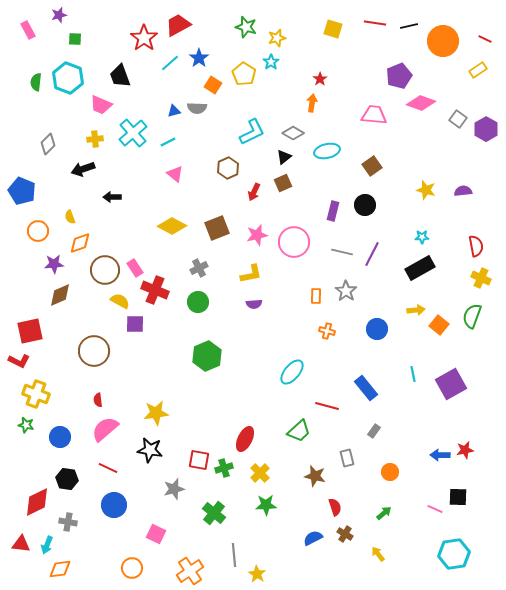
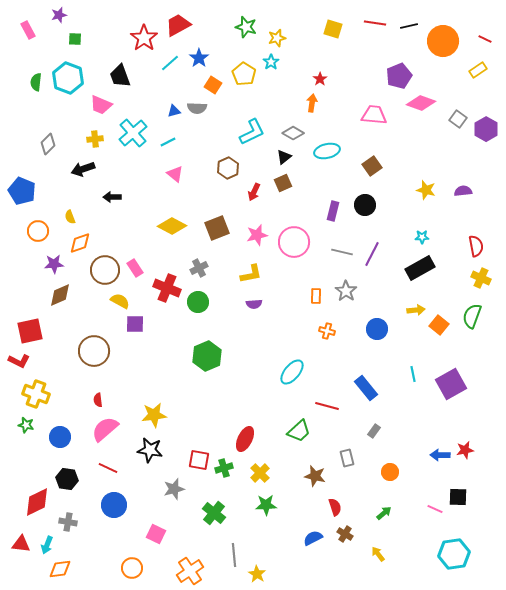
red cross at (155, 290): moved 12 px right, 2 px up
yellow star at (156, 413): moved 2 px left, 2 px down
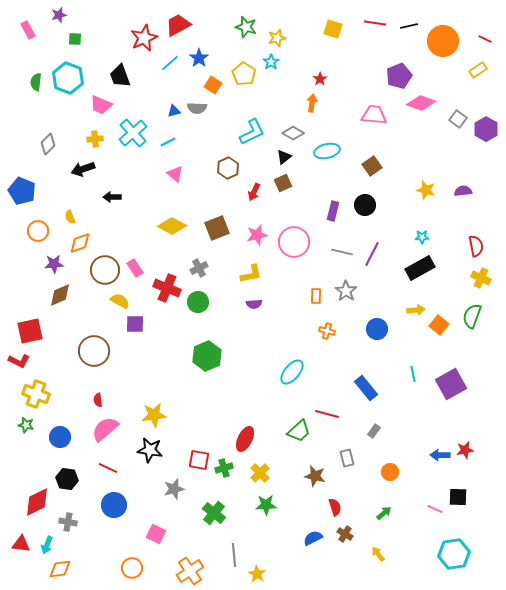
red star at (144, 38): rotated 12 degrees clockwise
red line at (327, 406): moved 8 px down
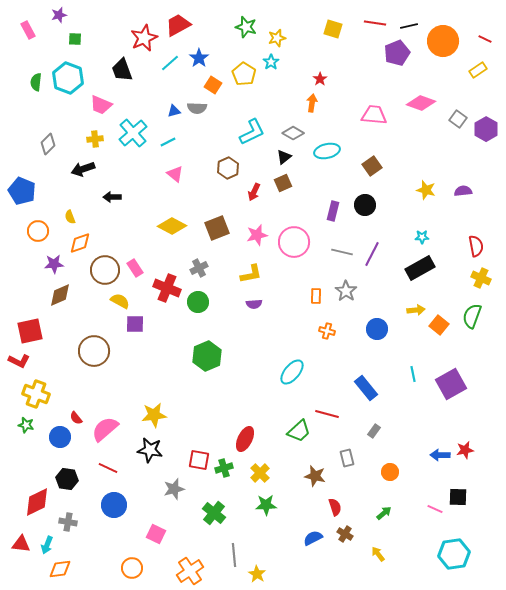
black trapezoid at (120, 76): moved 2 px right, 6 px up
purple pentagon at (399, 76): moved 2 px left, 23 px up
red semicircle at (98, 400): moved 22 px left, 18 px down; rotated 32 degrees counterclockwise
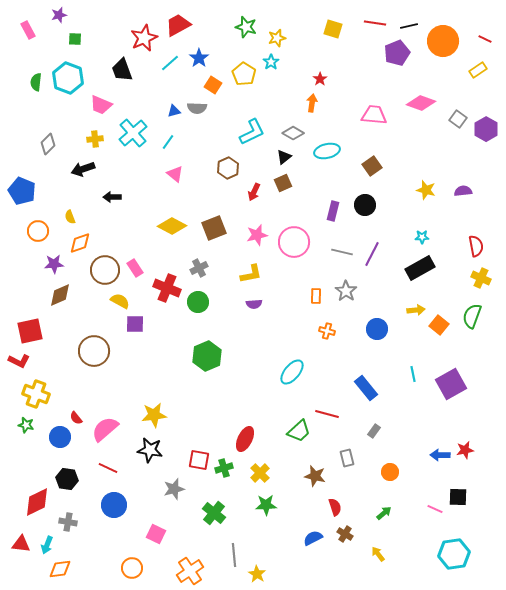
cyan line at (168, 142): rotated 28 degrees counterclockwise
brown square at (217, 228): moved 3 px left
